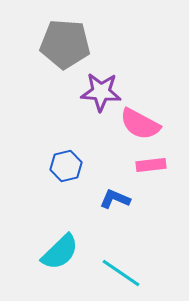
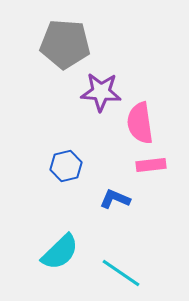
pink semicircle: moved 1 px up; rotated 54 degrees clockwise
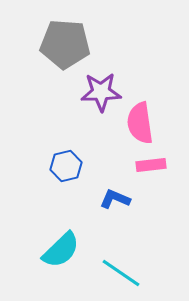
purple star: rotated 6 degrees counterclockwise
cyan semicircle: moved 1 px right, 2 px up
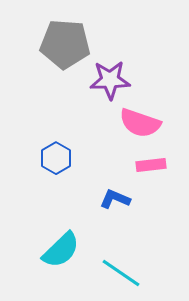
purple star: moved 9 px right, 12 px up
pink semicircle: rotated 63 degrees counterclockwise
blue hexagon: moved 10 px left, 8 px up; rotated 16 degrees counterclockwise
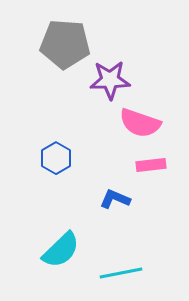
cyan line: rotated 45 degrees counterclockwise
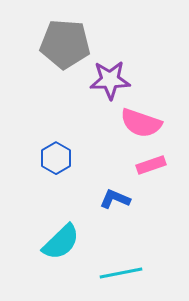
pink semicircle: moved 1 px right
pink rectangle: rotated 12 degrees counterclockwise
cyan semicircle: moved 8 px up
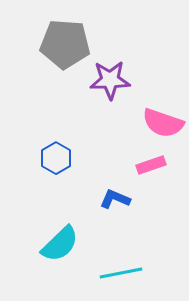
pink semicircle: moved 22 px right
cyan semicircle: moved 1 px left, 2 px down
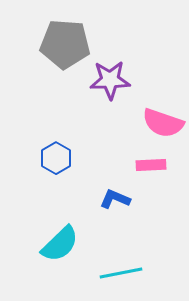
pink rectangle: rotated 16 degrees clockwise
